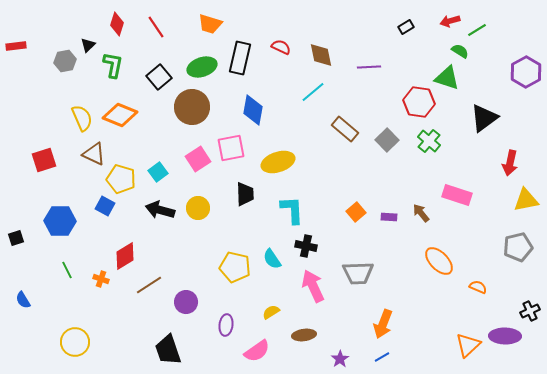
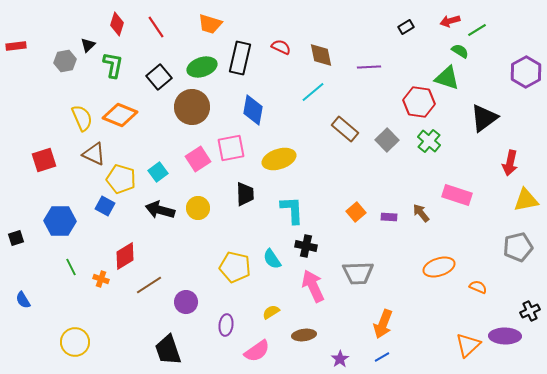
yellow ellipse at (278, 162): moved 1 px right, 3 px up
orange ellipse at (439, 261): moved 6 px down; rotated 64 degrees counterclockwise
green line at (67, 270): moved 4 px right, 3 px up
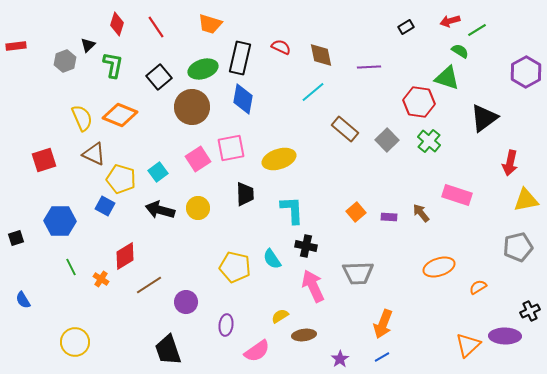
gray hexagon at (65, 61): rotated 10 degrees counterclockwise
green ellipse at (202, 67): moved 1 px right, 2 px down
blue diamond at (253, 110): moved 10 px left, 11 px up
orange cross at (101, 279): rotated 14 degrees clockwise
orange semicircle at (478, 287): rotated 54 degrees counterclockwise
yellow semicircle at (271, 312): moved 9 px right, 4 px down
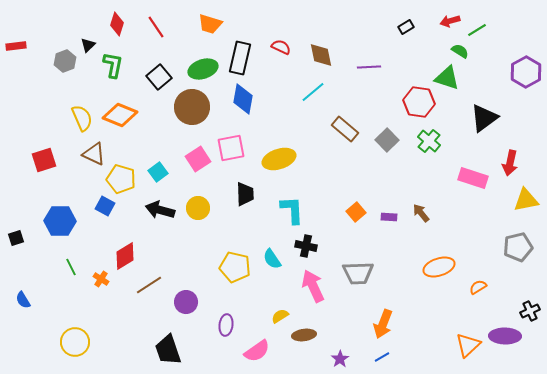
pink rectangle at (457, 195): moved 16 px right, 17 px up
